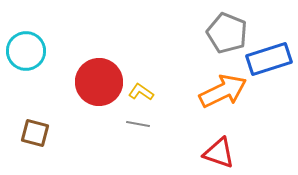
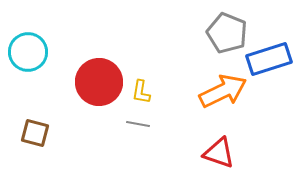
cyan circle: moved 2 px right, 1 px down
yellow L-shape: rotated 115 degrees counterclockwise
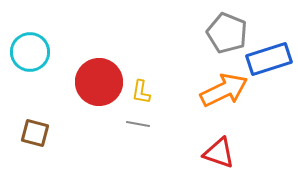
cyan circle: moved 2 px right
orange arrow: moved 1 px right, 1 px up
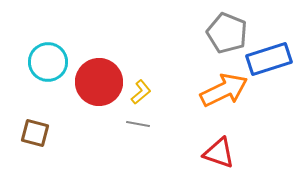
cyan circle: moved 18 px right, 10 px down
yellow L-shape: rotated 140 degrees counterclockwise
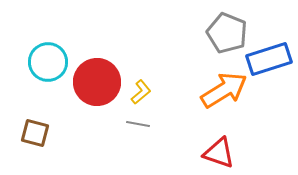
red circle: moved 2 px left
orange arrow: rotated 6 degrees counterclockwise
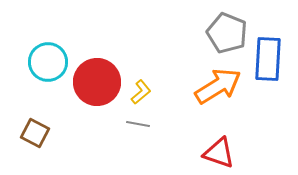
blue rectangle: moved 1 px left; rotated 69 degrees counterclockwise
orange arrow: moved 6 px left, 4 px up
brown square: rotated 12 degrees clockwise
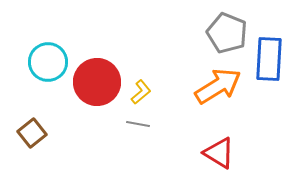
blue rectangle: moved 1 px right
brown square: moved 3 px left; rotated 24 degrees clockwise
red triangle: rotated 12 degrees clockwise
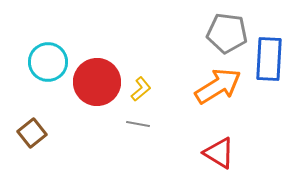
gray pentagon: rotated 15 degrees counterclockwise
yellow L-shape: moved 3 px up
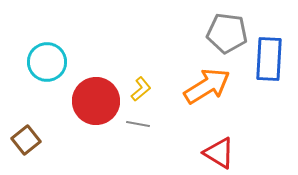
cyan circle: moved 1 px left
red circle: moved 1 px left, 19 px down
orange arrow: moved 11 px left
brown square: moved 6 px left, 7 px down
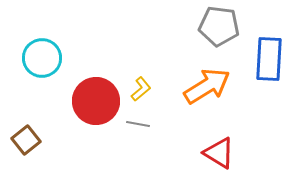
gray pentagon: moved 8 px left, 7 px up
cyan circle: moved 5 px left, 4 px up
